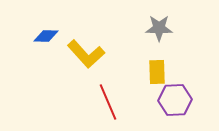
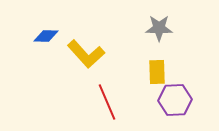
red line: moved 1 px left
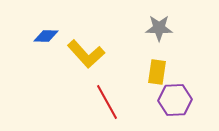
yellow rectangle: rotated 10 degrees clockwise
red line: rotated 6 degrees counterclockwise
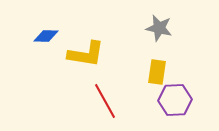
gray star: rotated 12 degrees clockwise
yellow L-shape: rotated 39 degrees counterclockwise
red line: moved 2 px left, 1 px up
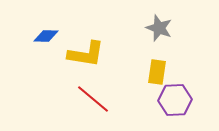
gray star: rotated 8 degrees clockwise
red line: moved 12 px left, 2 px up; rotated 21 degrees counterclockwise
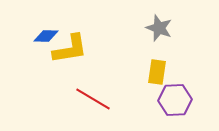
yellow L-shape: moved 16 px left, 5 px up; rotated 18 degrees counterclockwise
red line: rotated 9 degrees counterclockwise
